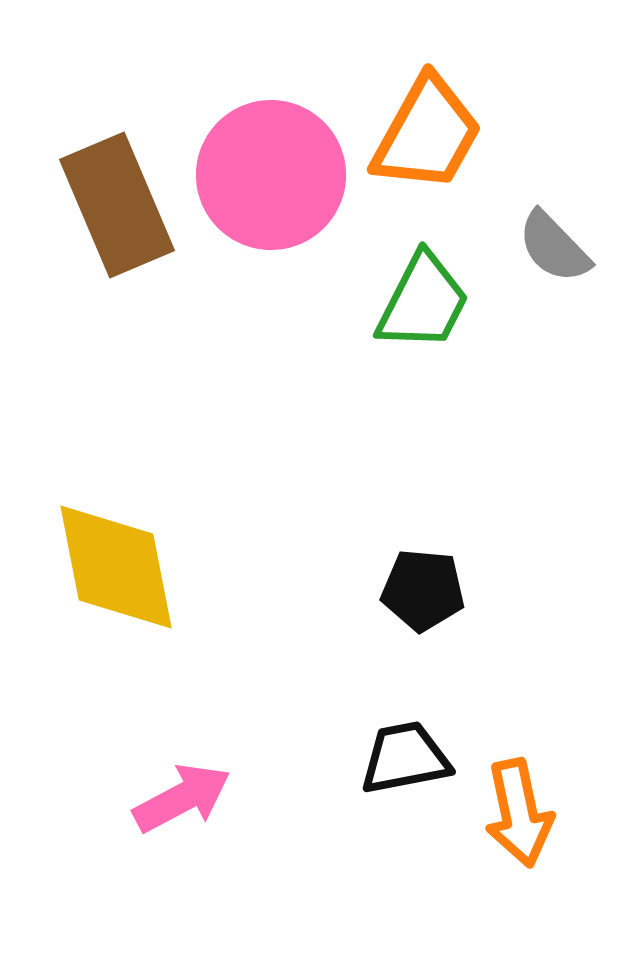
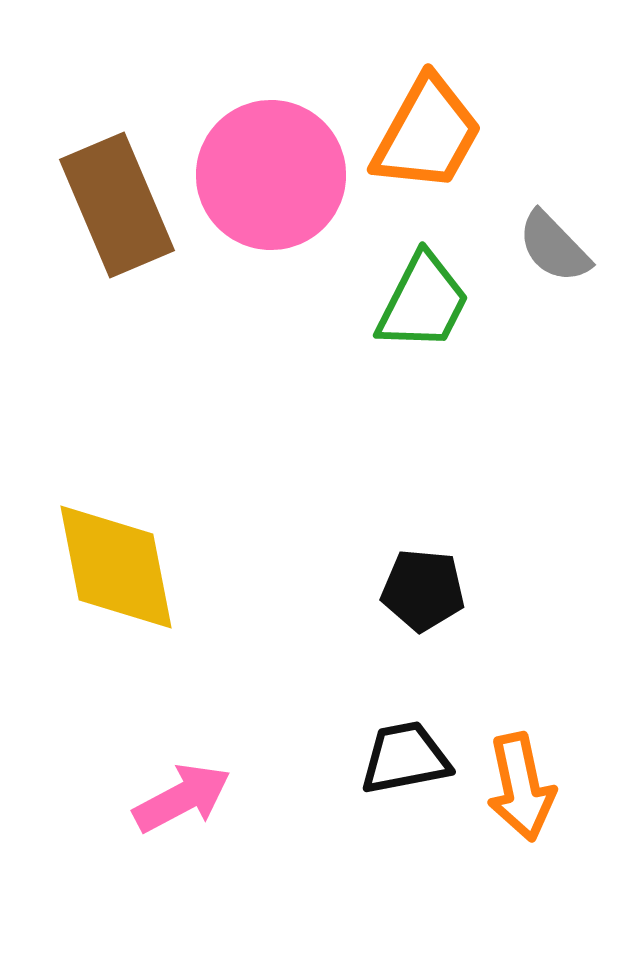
orange arrow: moved 2 px right, 26 px up
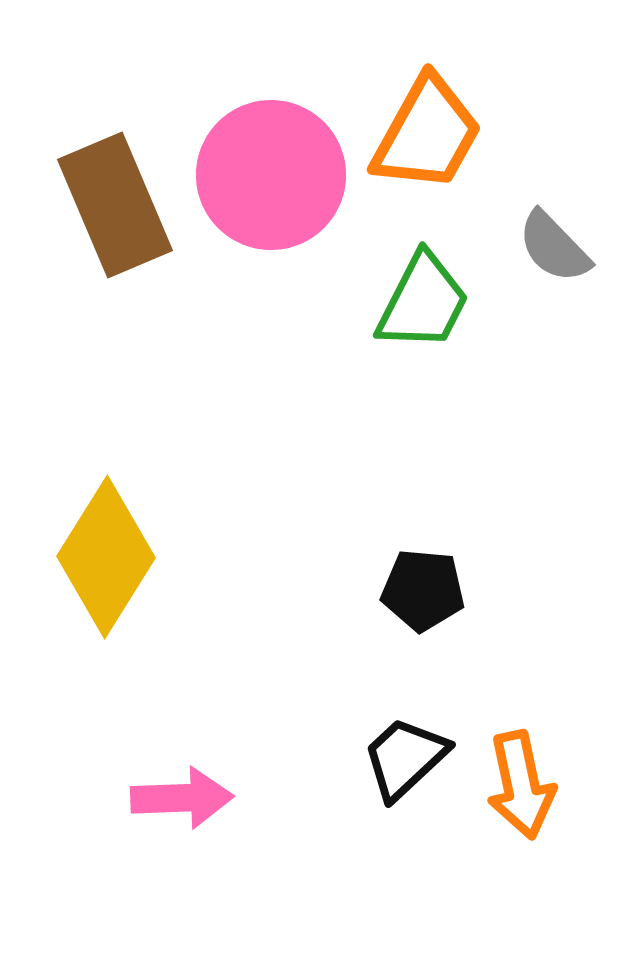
brown rectangle: moved 2 px left
yellow diamond: moved 10 px left, 10 px up; rotated 43 degrees clockwise
black trapezoid: rotated 32 degrees counterclockwise
orange arrow: moved 2 px up
pink arrow: rotated 26 degrees clockwise
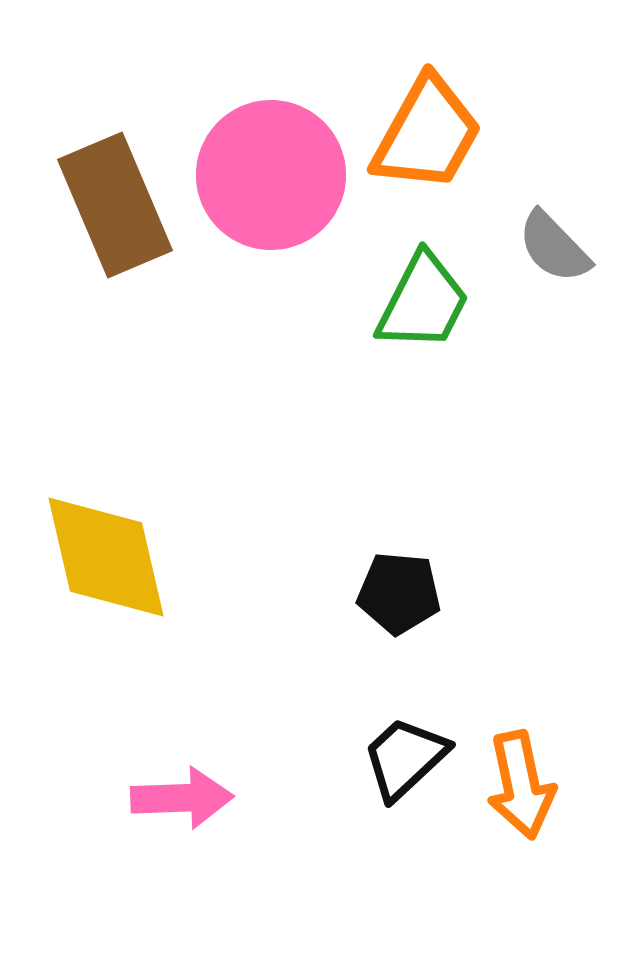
yellow diamond: rotated 45 degrees counterclockwise
black pentagon: moved 24 px left, 3 px down
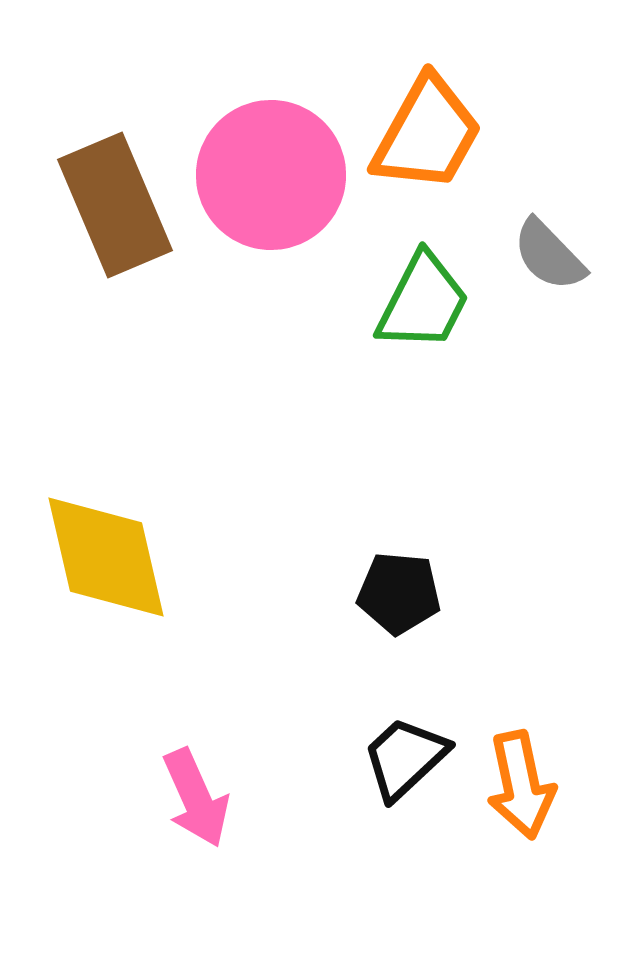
gray semicircle: moved 5 px left, 8 px down
pink arrow: moved 14 px right; rotated 68 degrees clockwise
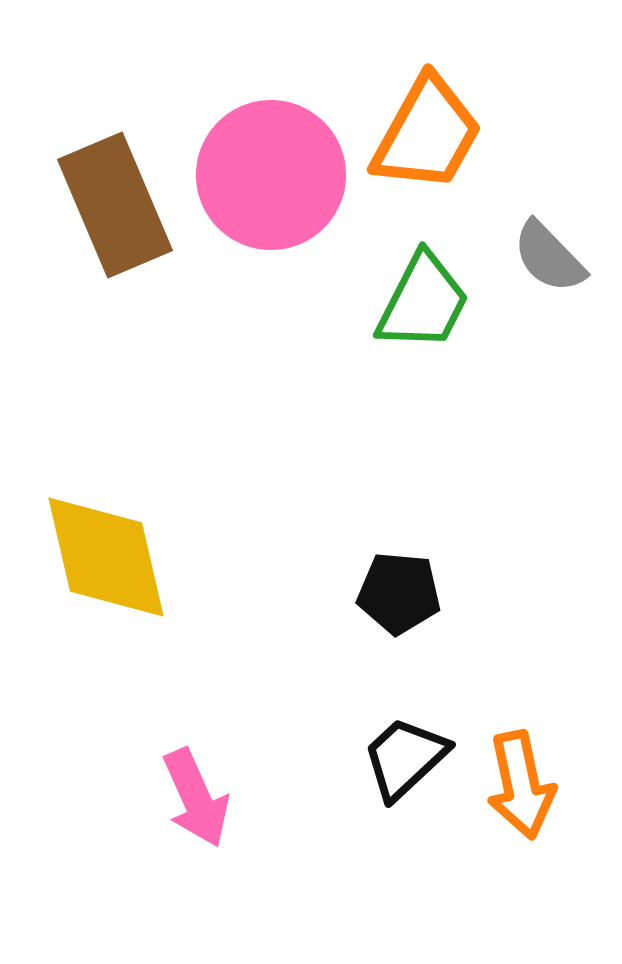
gray semicircle: moved 2 px down
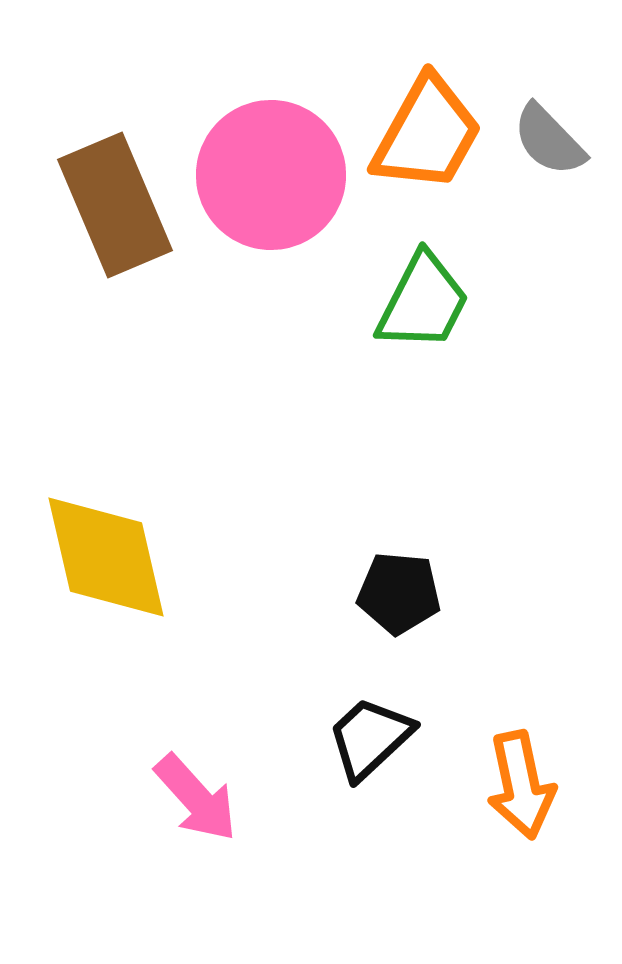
gray semicircle: moved 117 px up
black trapezoid: moved 35 px left, 20 px up
pink arrow: rotated 18 degrees counterclockwise
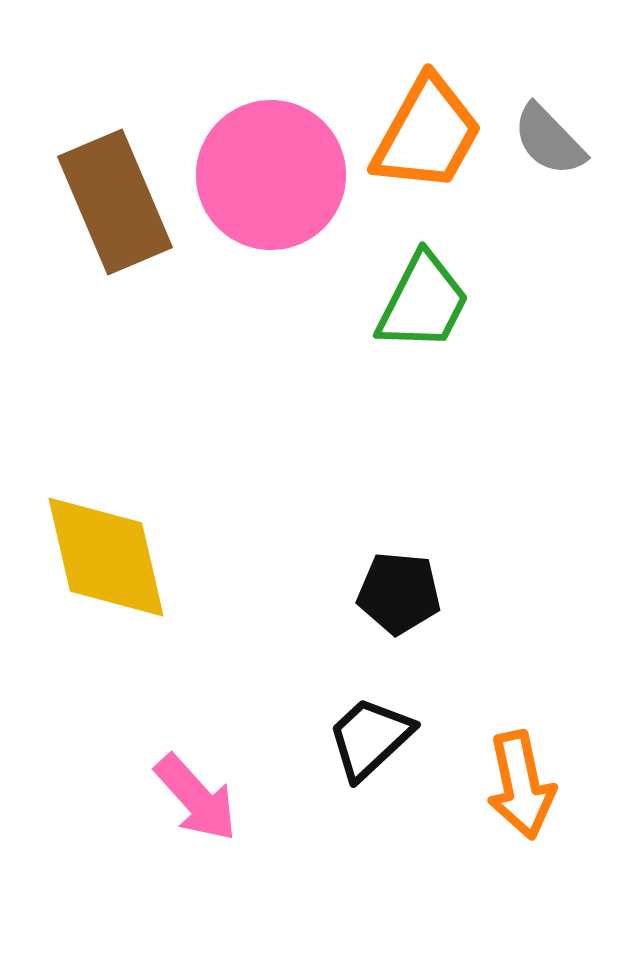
brown rectangle: moved 3 px up
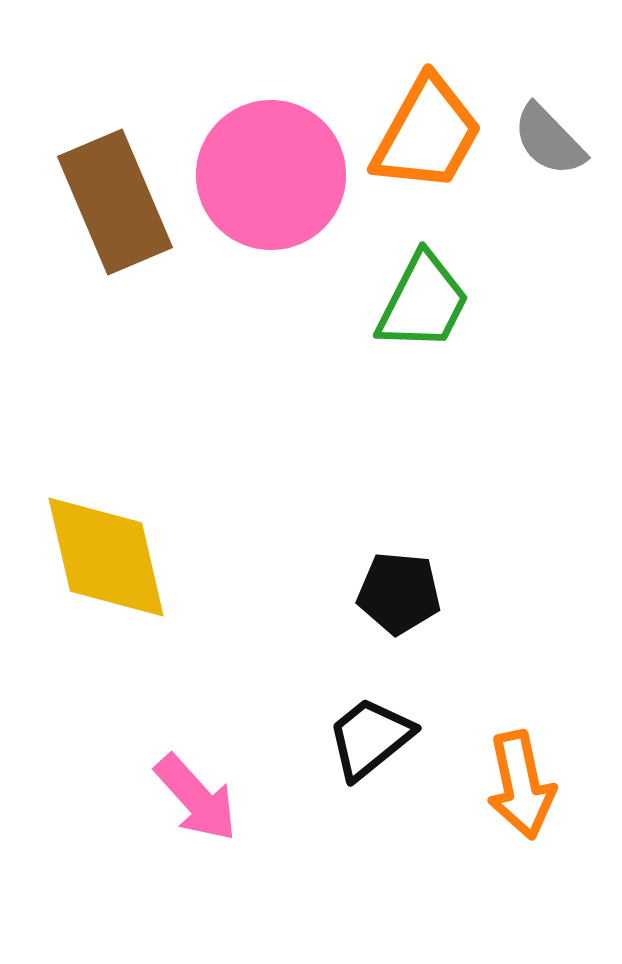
black trapezoid: rotated 4 degrees clockwise
